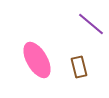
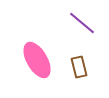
purple line: moved 9 px left, 1 px up
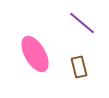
pink ellipse: moved 2 px left, 6 px up
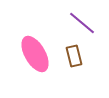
brown rectangle: moved 5 px left, 11 px up
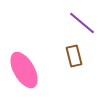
pink ellipse: moved 11 px left, 16 px down
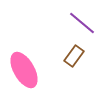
brown rectangle: rotated 50 degrees clockwise
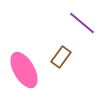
brown rectangle: moved 13 px left, 1 px down
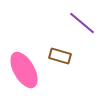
brown rectangle: moved 1 px left, 1 px up; rotated 70 degrees clockwise
